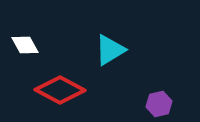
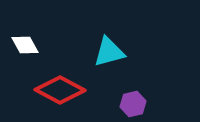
cyan triangle: moved 1 px left, 2 px down; rotated 16 degrees clockwise
purple hexagon: moved 26 px left
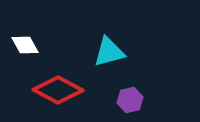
red diamond: moved 2 px left
purple hexagon: moved 3 px left, 4 px up
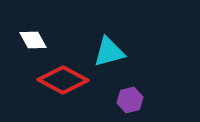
white diamond: moved 8 px right, 5 px up
red diamond: moved 5 px right, 10 px up
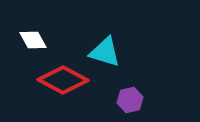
cyan triangle: moved 4 px left; rotated 32 degrees clockwise
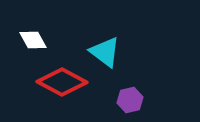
cyan triangle: rotated 20 degrees clockwise
red diamond: moved 1 px left, 2 px down
